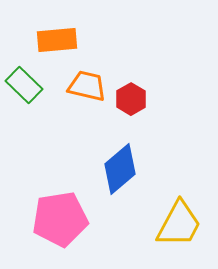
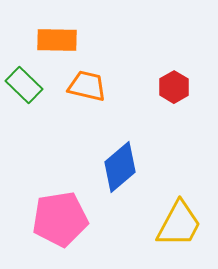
orange rectangle: rotated 6 degrees clockwise
red hexagon: moved 43 px right, 12 px up
blue diamond: moved 2 px up
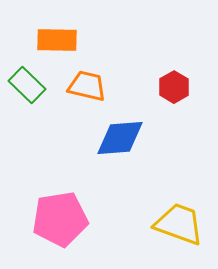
green rectangle: moved 3 px right
blue diamond: moved 29 px up; rotated 36 degrees clockwise
yellow trapezoid: rotated 98 degrees counterclockwise
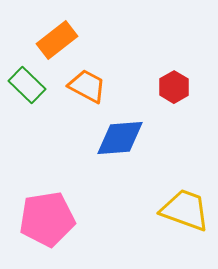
orange rectangle: rotated 39 degrees counterclockwise
orange trapezoid: rotated 15 degrees clockwise
pink pentagon: moved 13 px left
yellow trapezoid: moved 6 px right, 14 px up
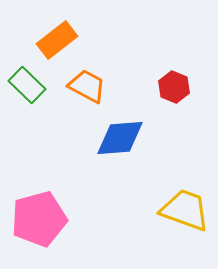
red hexagon: rotated 8 degrees counterclockwise
pink pentagon: moved 8 px left; rotated 6 degrees counterclockwise
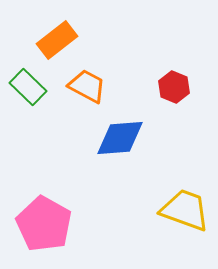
green rectangle: moved 1 px right, 2 px down
pink pentagon: moved 5 px right, 5 px down; rotated 28 degrees counterclockwise
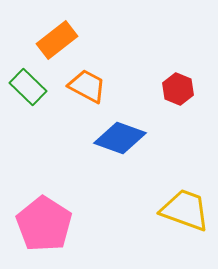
red hexagon: moved 4 px right, 2 px down
blue diamond: rotated 24 degrees clockwise
pink pentagon: rotated 4 degrees clockwise
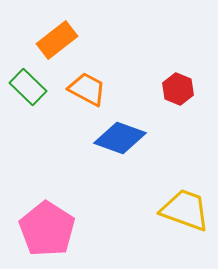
orange trapezoid: moved 3 px down
pink pentagon: moved 3 px right, 5 px down
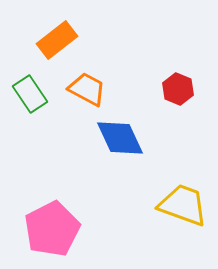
green rectangle: moved 2 px right, 7 px down; rotated 12 degrees clockwise
blue diamond: rotated 45 degrees clockwise
yellow trapezoid: moved 2 px left, 5 px up
pink pentagon: moved 5 px right; rotated 12 degrees clockwise
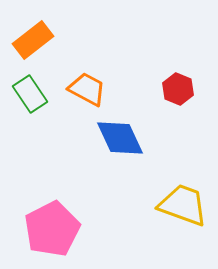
orange rectangle: moved 24 px left
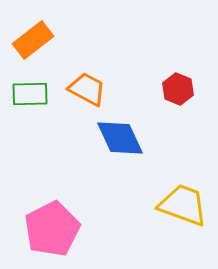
green rectangle: rotated 57 degrees counterclockwise
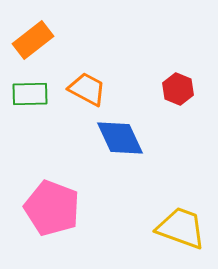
yellow trapezoid: moved 2 px left, 23 px down
pink pentagon: moved 21 px up; rotated 24 degrees counterclockwise
